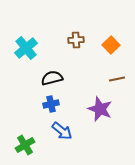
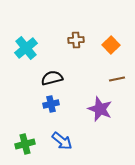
blue arrow: moved 10 px down
green cross: moved 1 px up; rotated 18 degrees clockwise
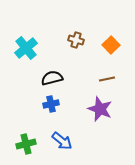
brown cross: rotated 21 degrees clockwise
brown line: moved 10 px left
green cross: moved 1 px right
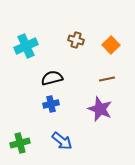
cyan cross: moved 2 px up; rotated 15 degrees clockwise
green cross: moved 6 px left, 1 px up
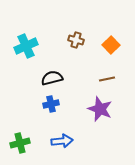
blue arrow: rotated 45 degrees counterclockwise
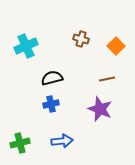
brown cross: moved 5 px right, 1 px up
orange square: moved 5 px right, 1 px down
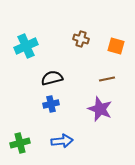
orange square: rotated 30 degrees counterclockwise
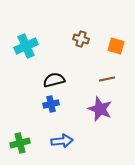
black semicircle: moved 2 px right, 2 px down
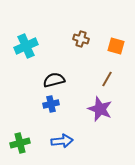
brown line: rotated 49 degrees counterclockwise
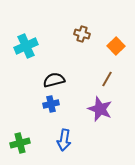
brown cross: moved 1 px right, 5 px up
orange square: rotated 30 degrees clockwise
blue arrow: moved 2 px right, 1 px up; rotated 105 degrees clockwise
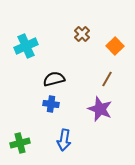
brown cross: rotated 28 degrees clockwise
orange square: moved 1 px left
black semicircle: moved 1 px up
blue cross: rotated 21 degrees clockwise
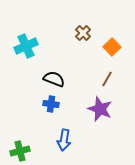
brown cross: moved 1 px right, 1 px up
orange square: moved 3 px left, 1 px down
black semicircle: rotated 35 degrees clockwise
green cross: moved 8 px down
